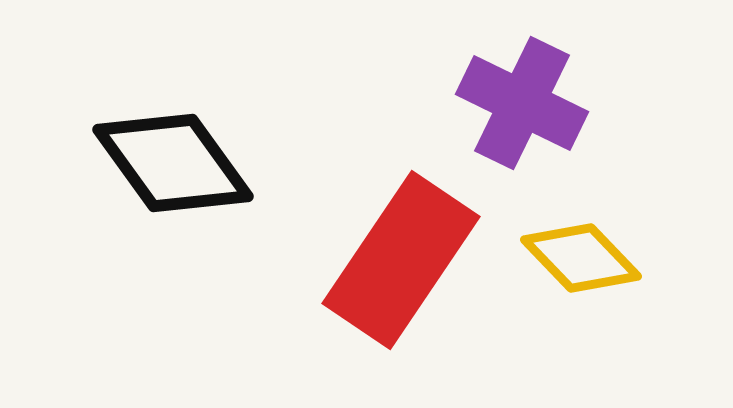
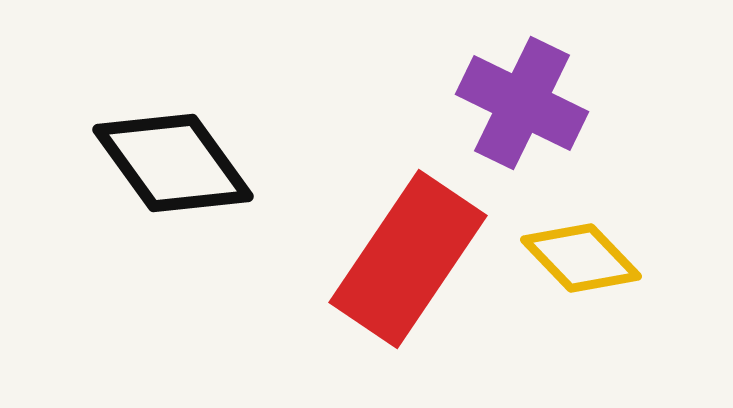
red rectangle: moved 7 px right, 1 px up
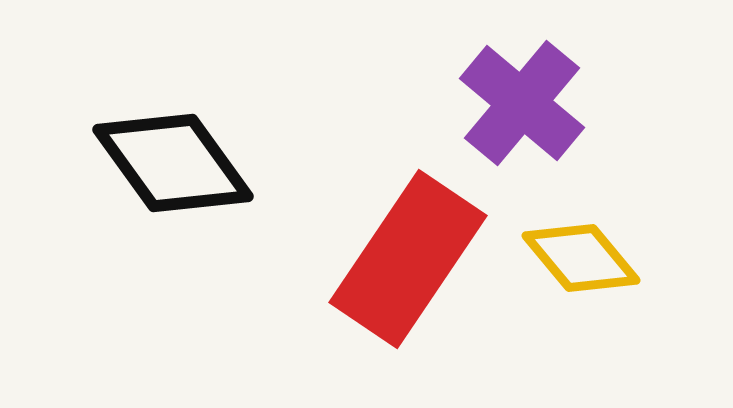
purple cross: rotated 14 degrees clockwise
yellow diamond: rotated 4 degrees clockwise
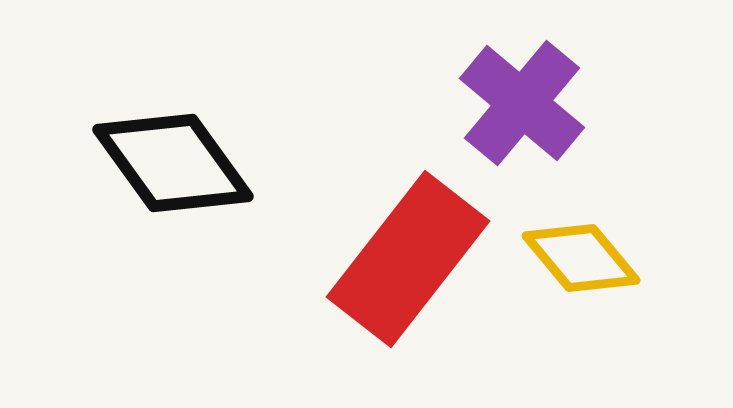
red rectangle: rotated 4 degrees clockwise
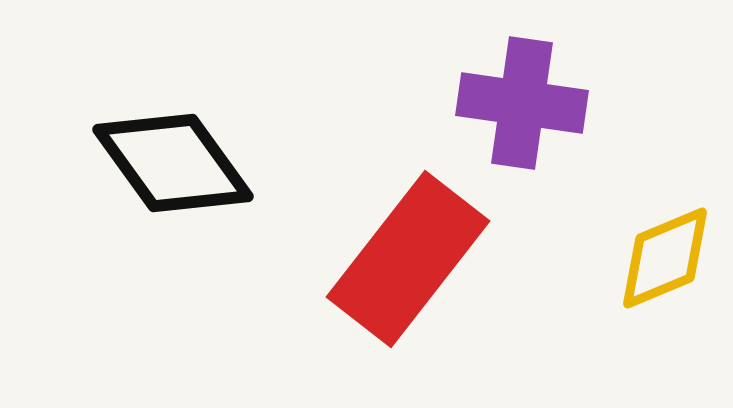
purple cross: rotated 32 degrees counterclockwise
yellow diamond: moved 84 px right; rotated 73 degrees counterclockwise
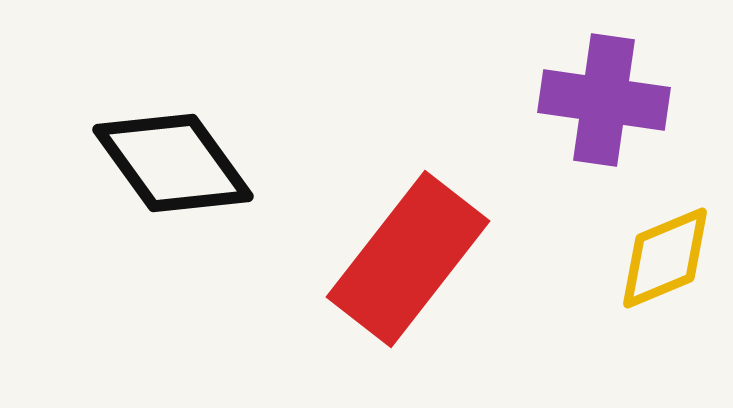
purple cross: moved 82 px right, 3 px up
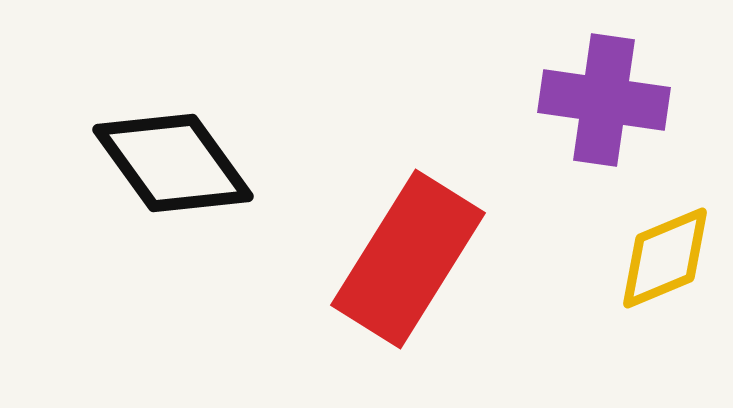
red rectangle: rotated 6 degrees counterclockwise
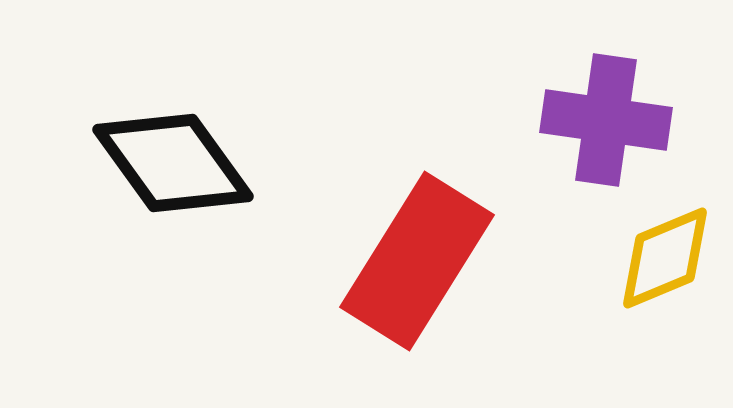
purple cross: moved 2 px right, 20 px down
red rectangle: moved 9 px right, 2 px down
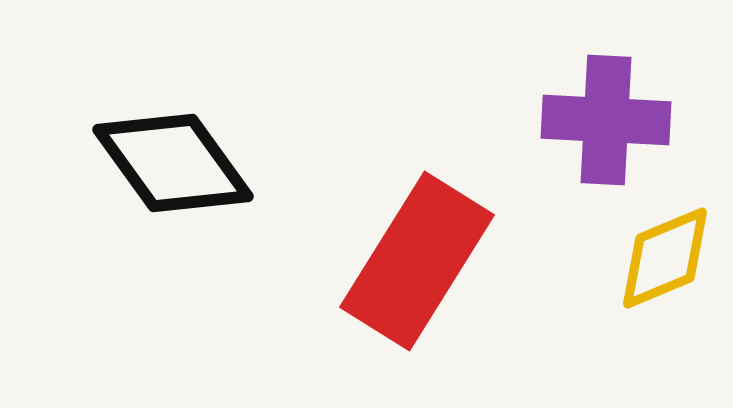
purple cross: rotated 5 degrees counterclockwise
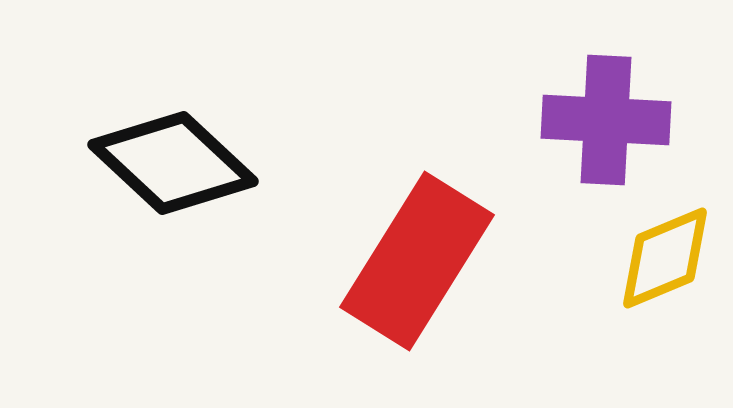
black diamond: rotated 11 degrees counterclockwise
